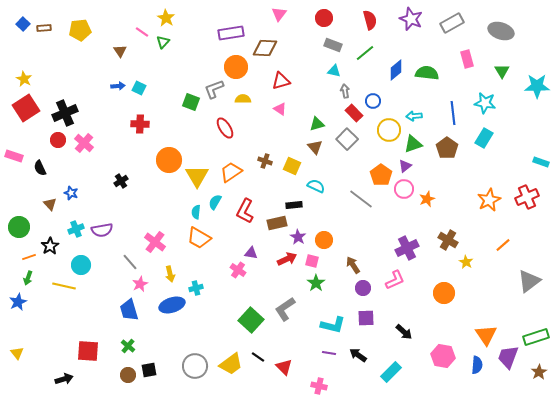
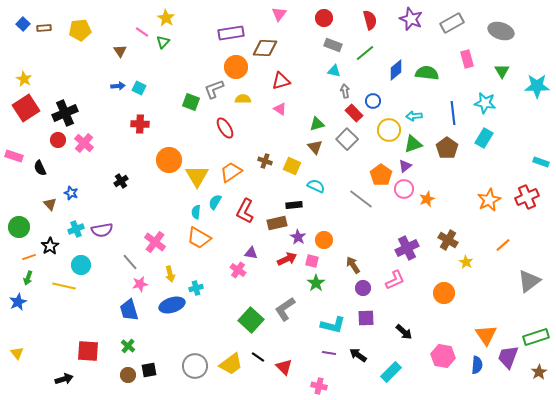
pink star at (140, 284): rotated 14 degrees clockwise
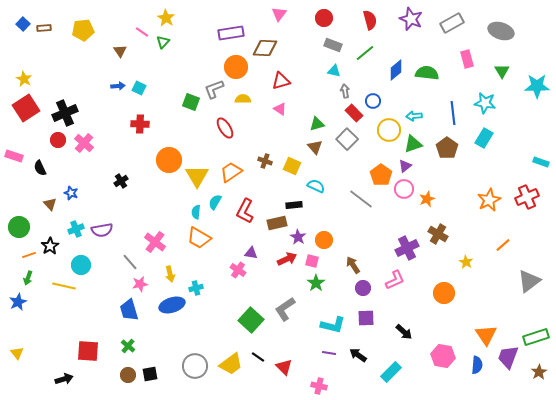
yellow pentagon at (80, 30): moved 3 px right
brown cross at (448, 240): moved 10 px left, 6 px up
orange line at (29, 257): moved 2 px up
black square at (149, 370): moved 1 px right, 4 px down
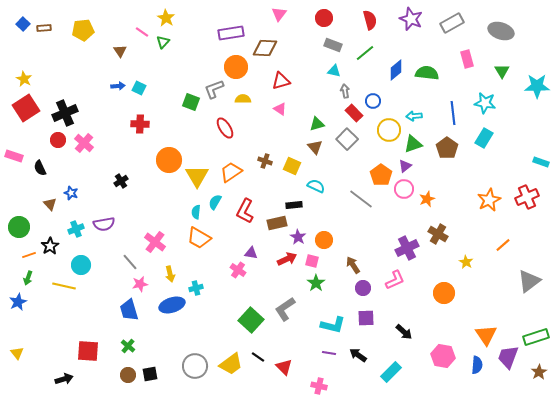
purple semicircle at (102, 230): moved 2 px right, 6 px up
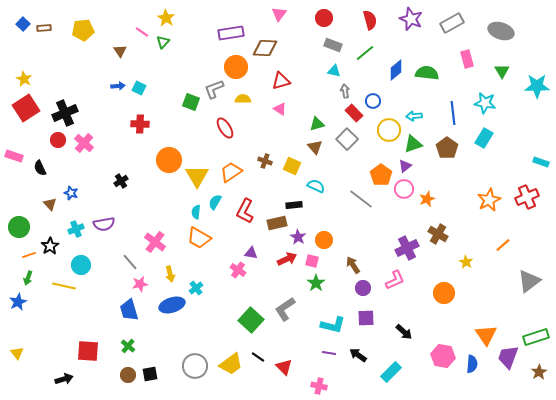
cyan cross at (196, 288): rotated 24 degrees counterclockwise
blue semicircle at (477, 365): moved 5 px left, 1 px up
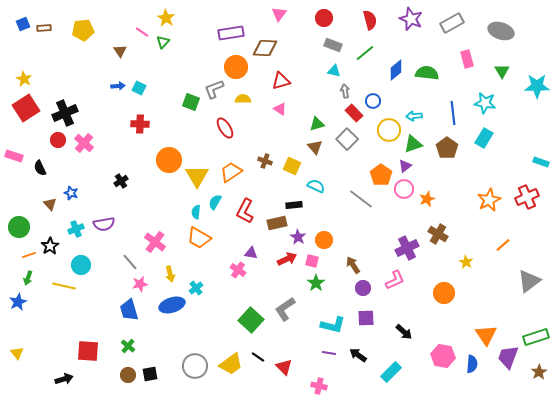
blue square at (23, 24): rotated 24 degrees clockwise
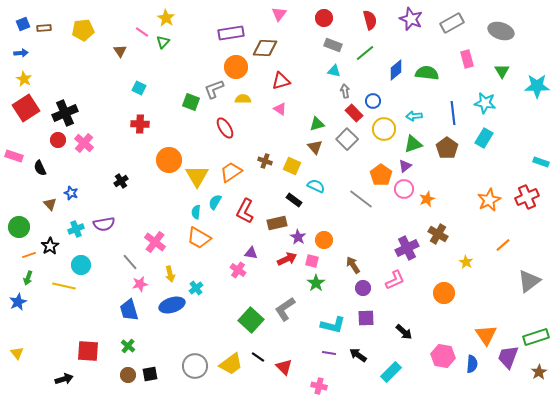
blue arrow at (118, 86): moved 97 px left, 33 px up
yellow circle at (389, 130): moved 5 px left, 1 px up
black rectangle at (294, 205): moved 5 px up; rotated 42 degrees clockwise
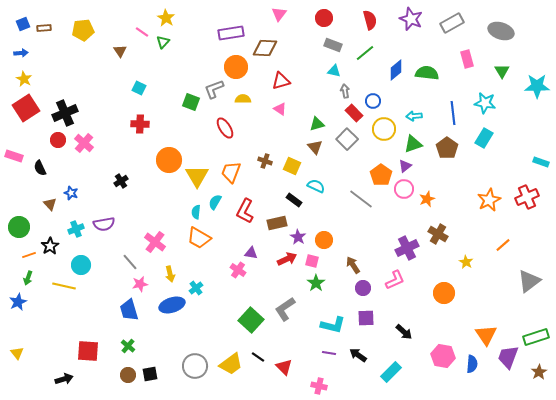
orange trapezoid at (231, 172): rotated 35 degrees counterclockwise
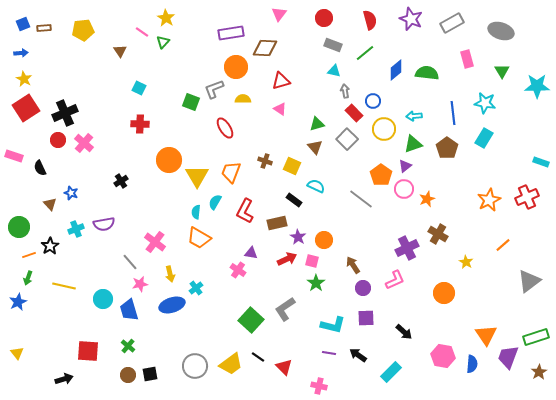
cyan circle at (81, 265): moved 22 px right, 34 px down
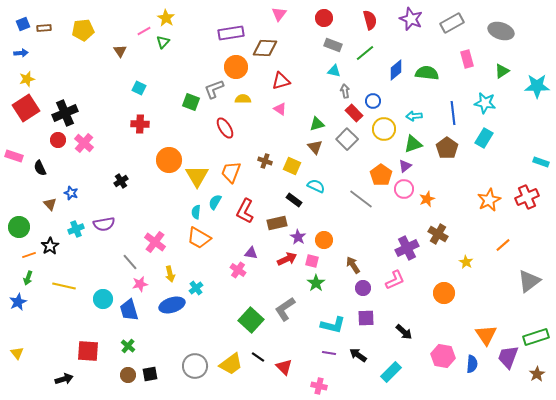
pink line at (142, 32): moved 2 px right, 1 px up; rotated 64 degrees counterclockwise
green triangle at (502, 71): rotated 28 degrees clockwise
yellow star at (24, 79): moved 3 px right; rotated 28 degrees clockwise
brown star at (539, 372): moved 2 px left, 2 px down
